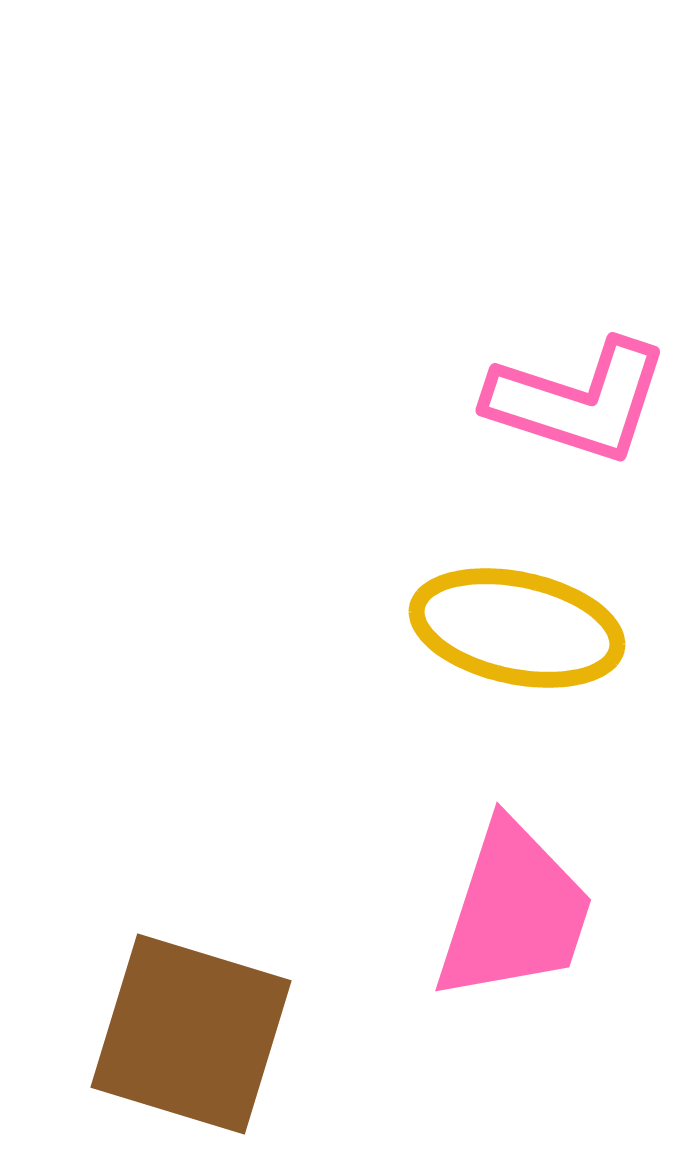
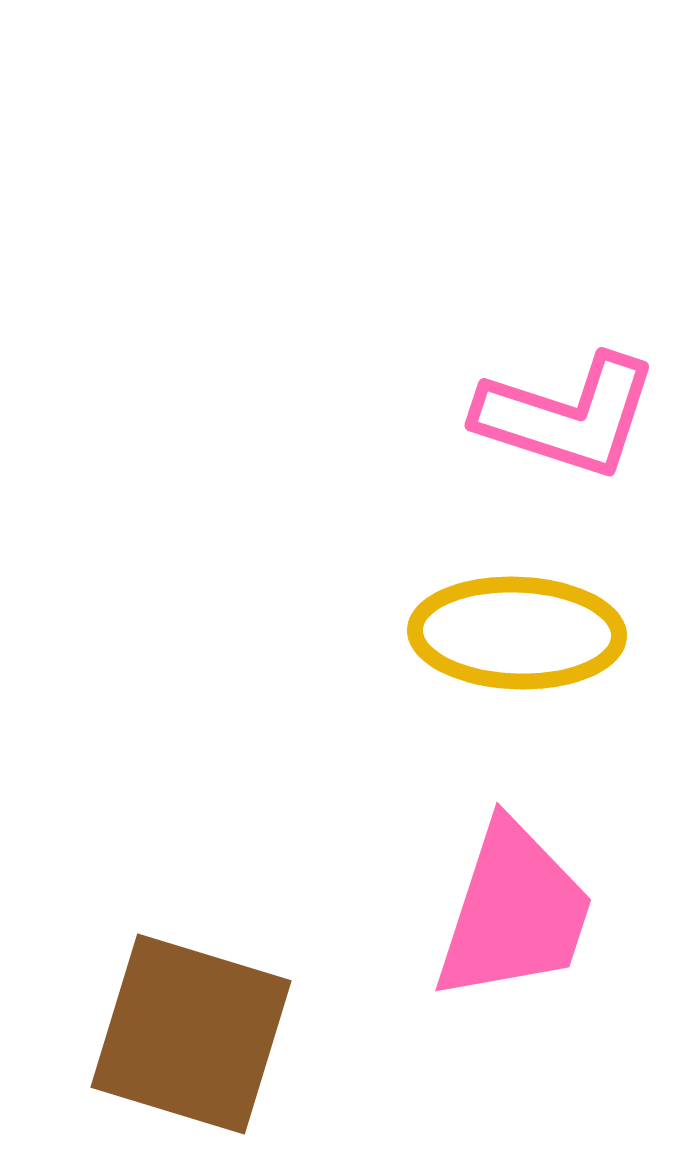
pink L-shape: moved 11 px left, 15 px down
yellow ellipse: moved 5 px down; rotated 10 degrees counterclockwise
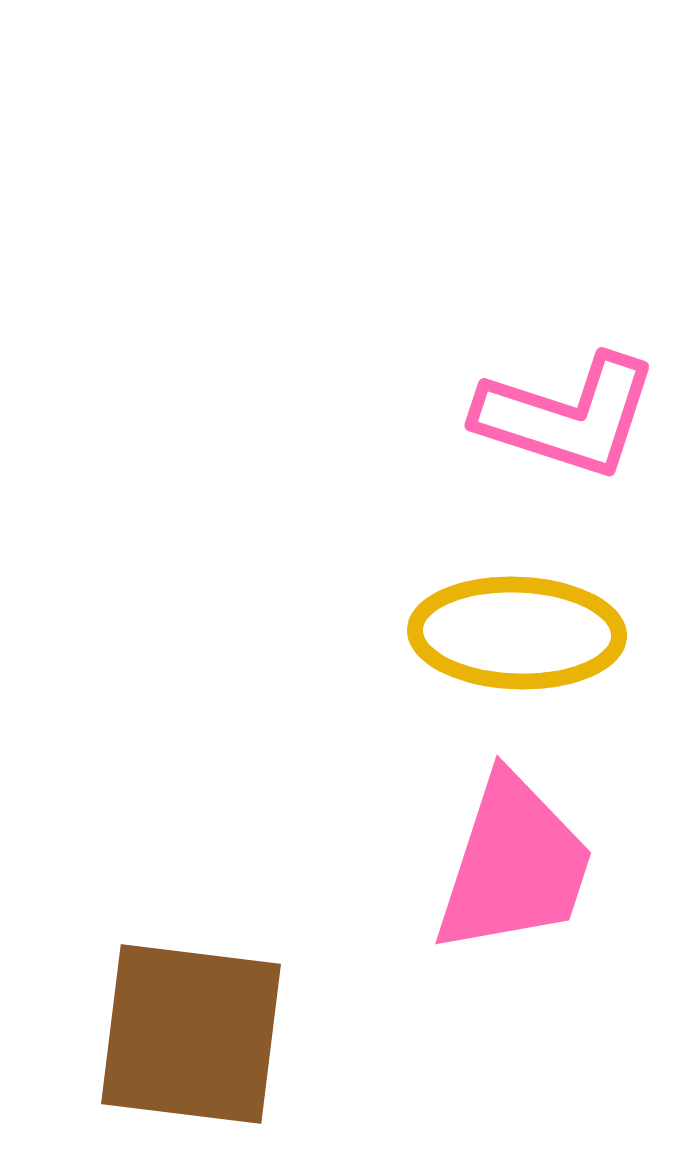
pink trapezoid: moved 47 px up
brown square: rotated 10 degrees counterclockwise
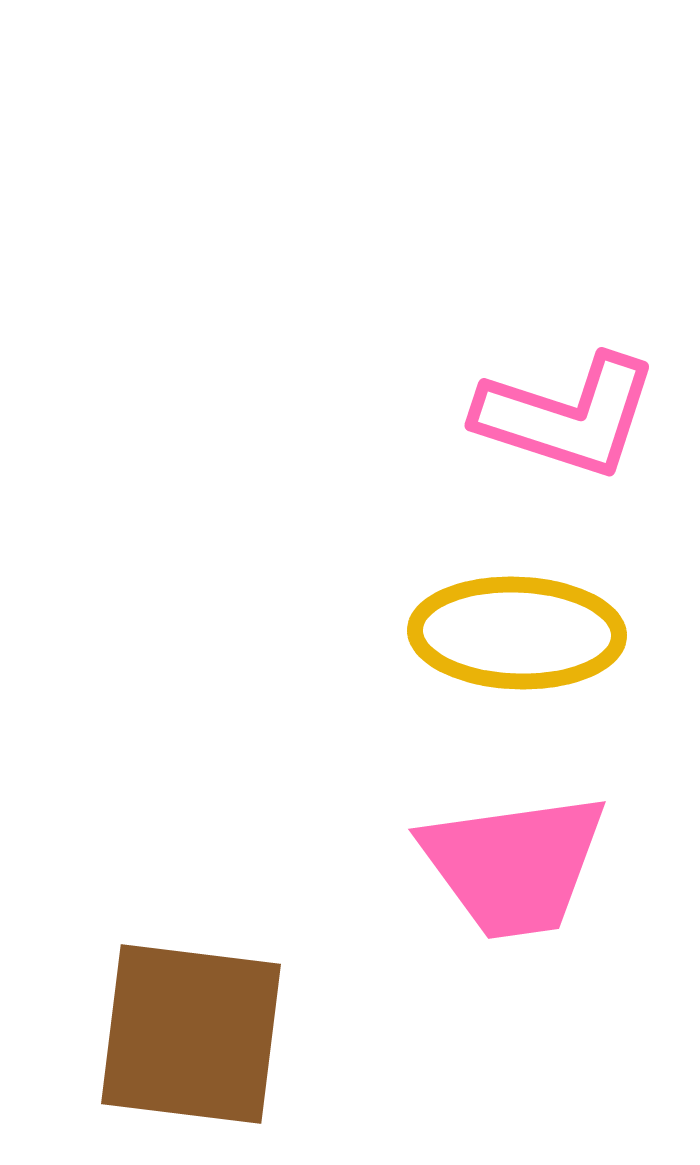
pink trapezoid: rotated 64 degrees clockwise
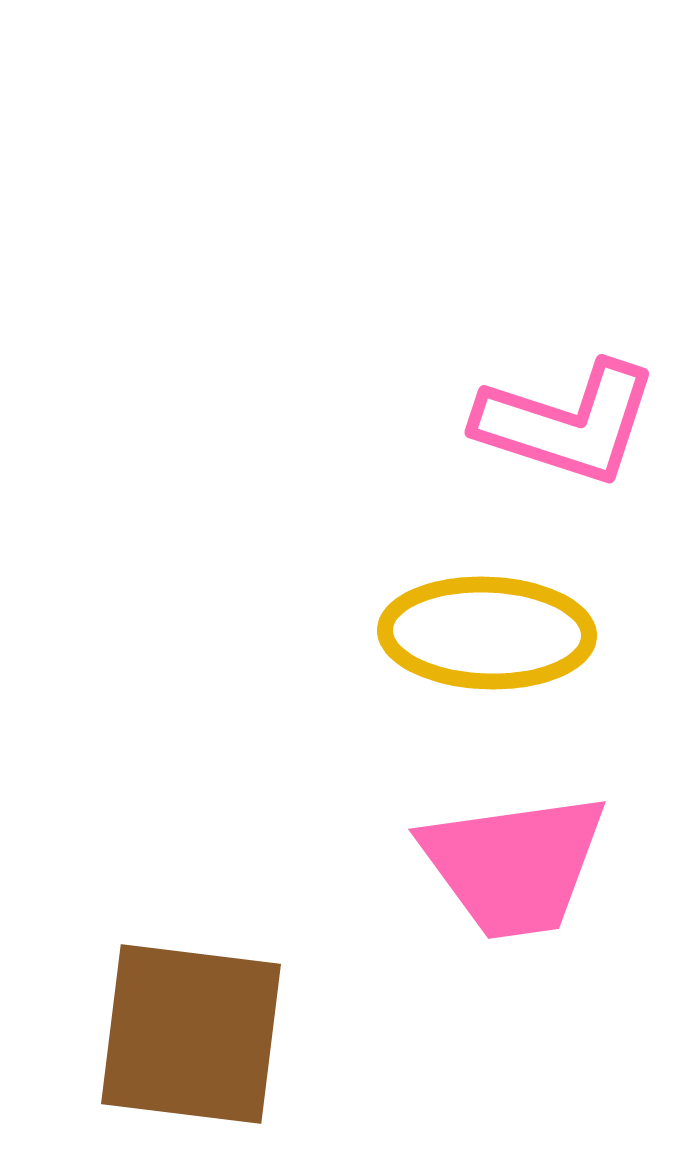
pink L-shape: moved 7 px down
yellow ellipse: moved 30 px left
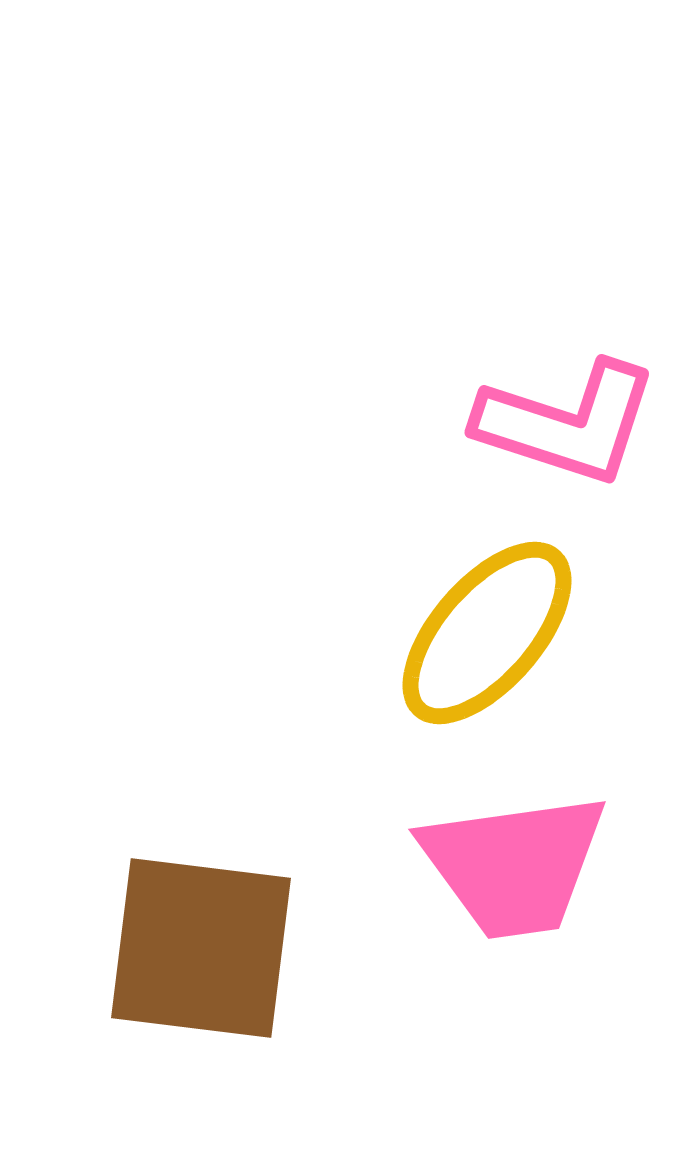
yellow ellipse: rotated 51 degrees counterclockwise
brown square: moved 10 px right, 86 px up
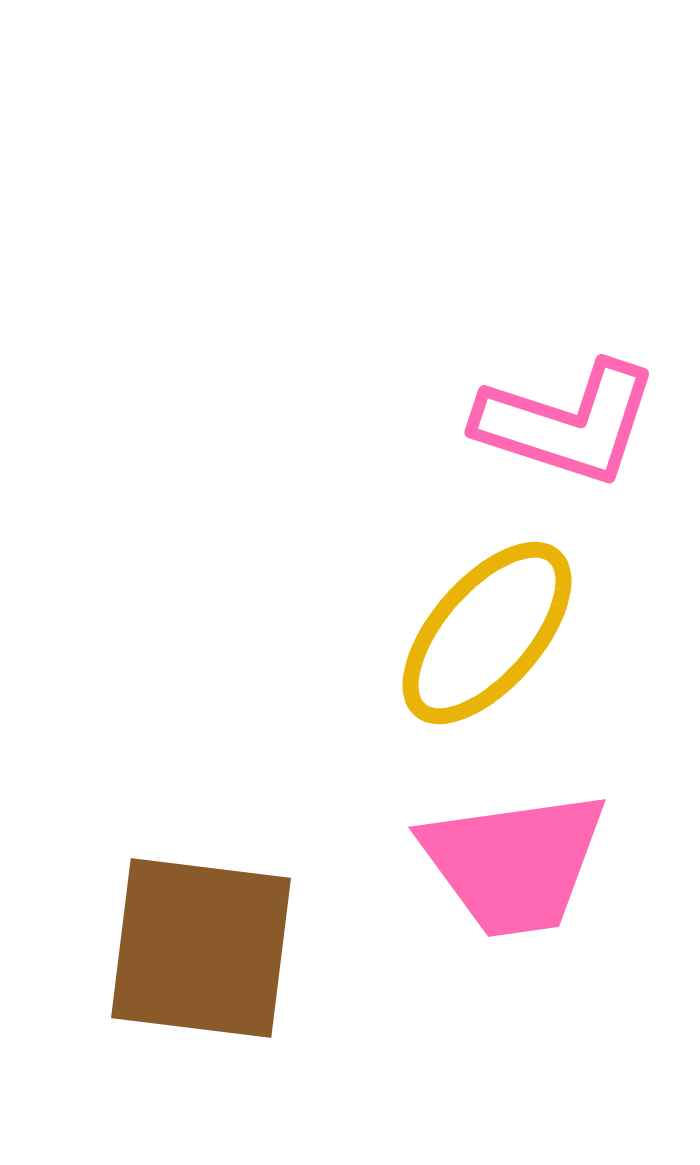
pink trapezoid: moved 2 px up
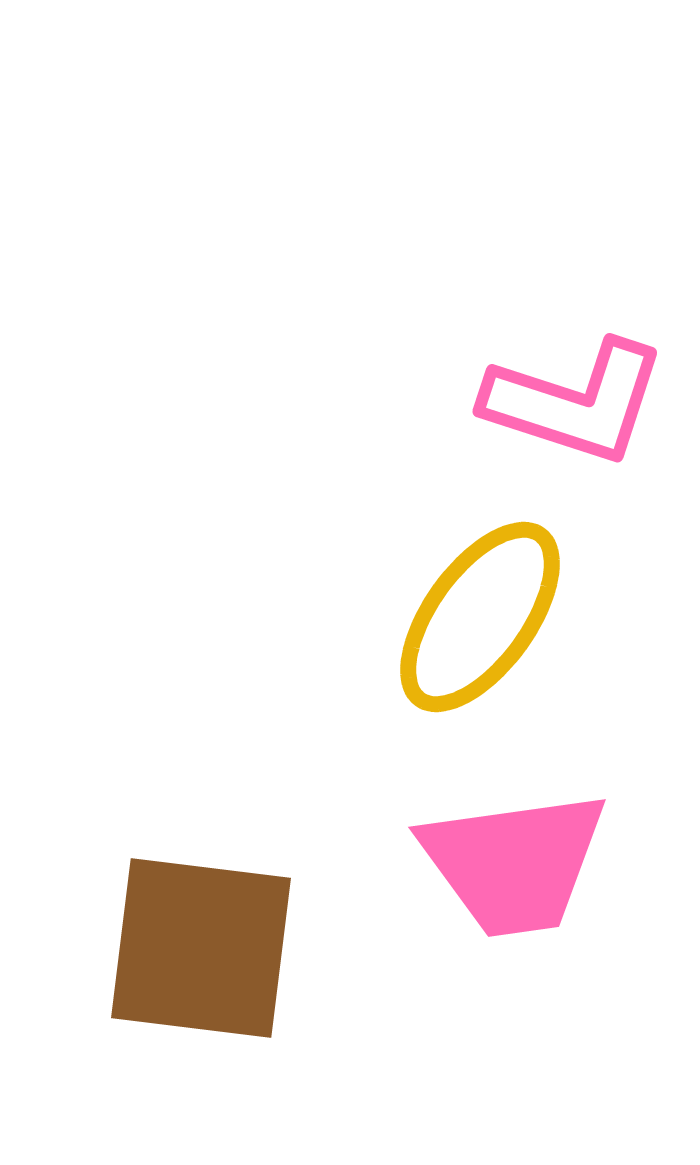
pink L-shape: moved 8 px right, 21 px up
yellow ellipse: moved 7 px left, 16 px up; rotated 5 degrees counterclockwise
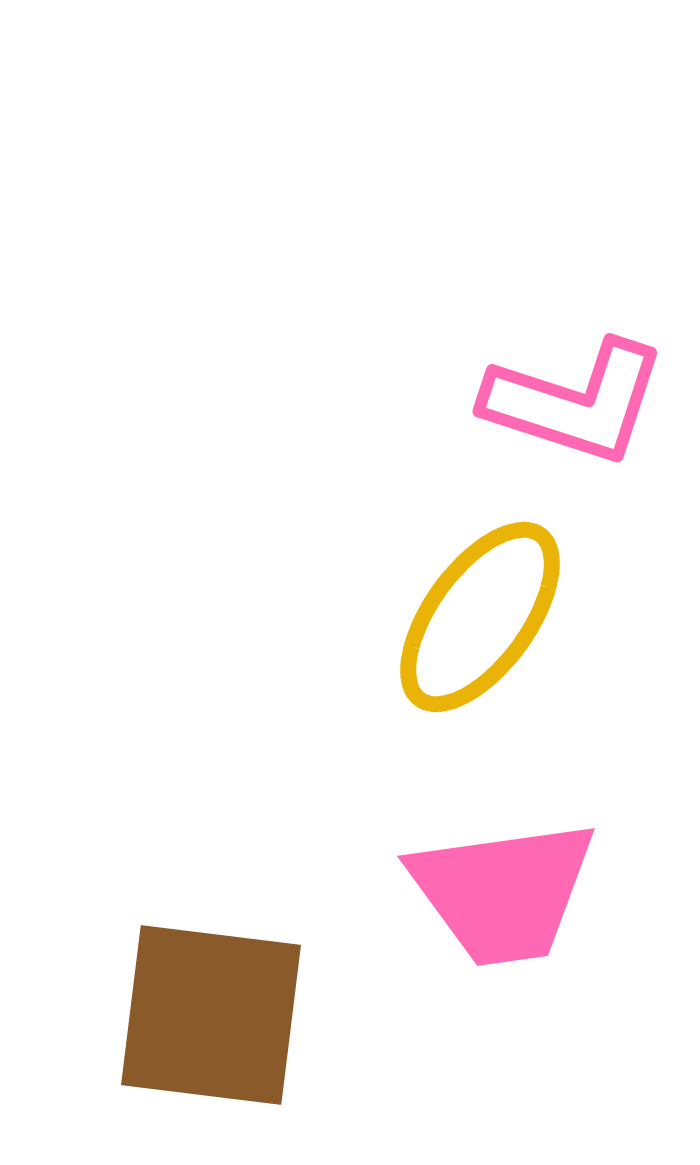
pink trapezoid: moved 11 px left, 29 px down
brown square: moved 10 px right, 67 px down
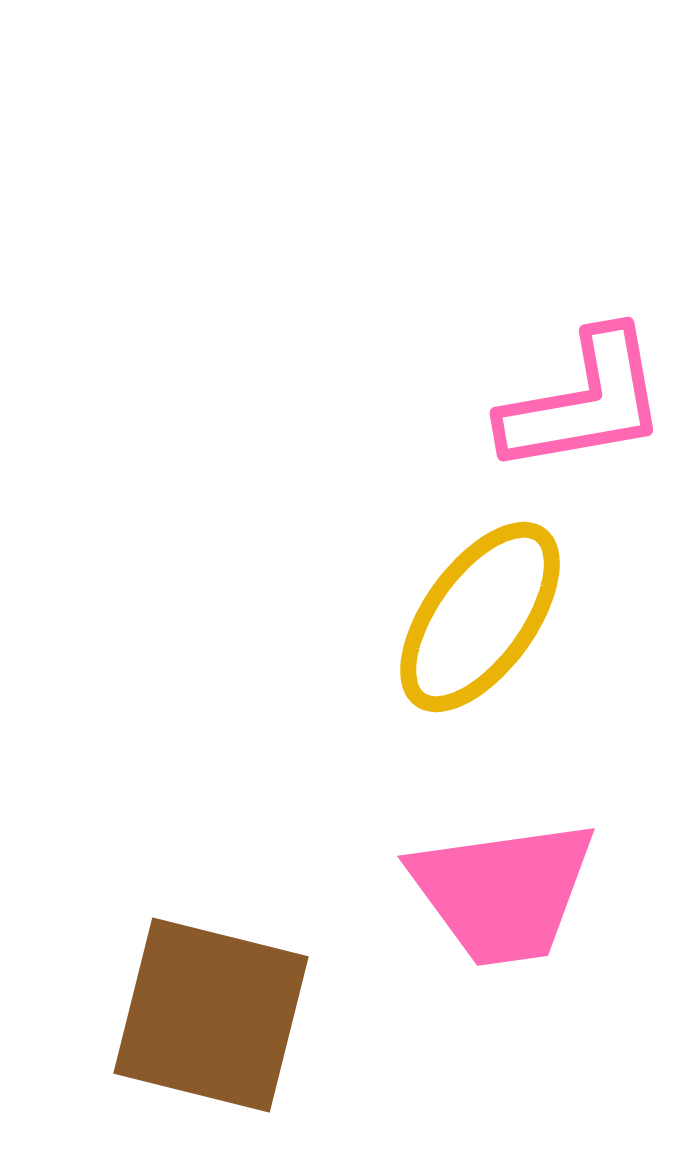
pink L-shape: moved 9 px right; rotated 28 degrees counterclockwise
brown square: rotated 7 degrees clockwise
